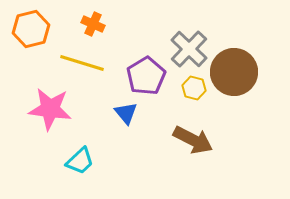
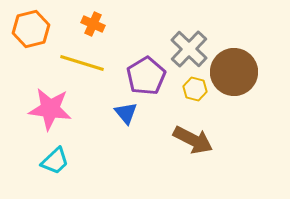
yellow hexagon: moved 1 px right, 1 px down
cyan trapezoid: moved 25 px left
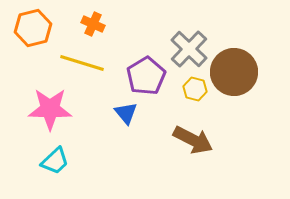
orange hexagon: moved 2 px right, 1 px up
pink star: rotated 6 degrees counterclockwise
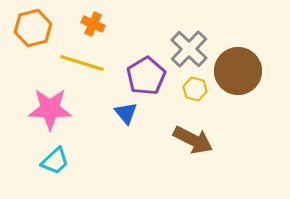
brown circle: moved 4 px right, 1 px up
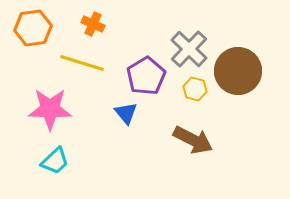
orange hexagon: rotated 6 degrees clockwise
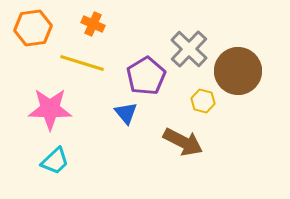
yellow hexagon: moved 8 px right, 12 px down
brown arrow: moved 10 px left, 2 px down
